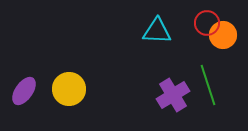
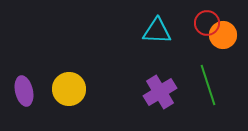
purple ellipse: rotated 48 degrees counterclockwise
purple cross: moved 13 px left, 3 px up
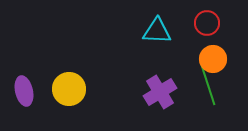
orange circle: moved 10 px left, 24 px down
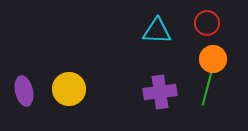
green line: rotated 33 degrees clockwise
purple cross: rotated 24 degrees clockwise
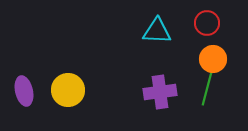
yellow circle: moved 1 px left, 1 px down
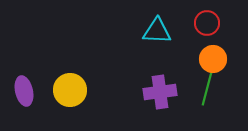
yellow circle: moved 2 px right
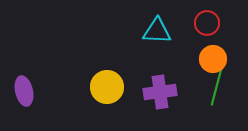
green line: moved 9 px right
yellow circle: moved 37 px right, 3 px up
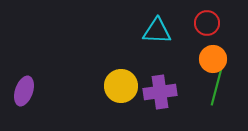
yellow circle: moved 14 px right, 1 px up
purple ellipse: rotated 32 degrees clockwise
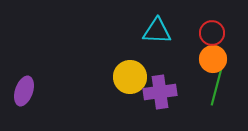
red circle: moved 5 px right, 10 px down
yellow circle: moved 9 px right, 9 px up
